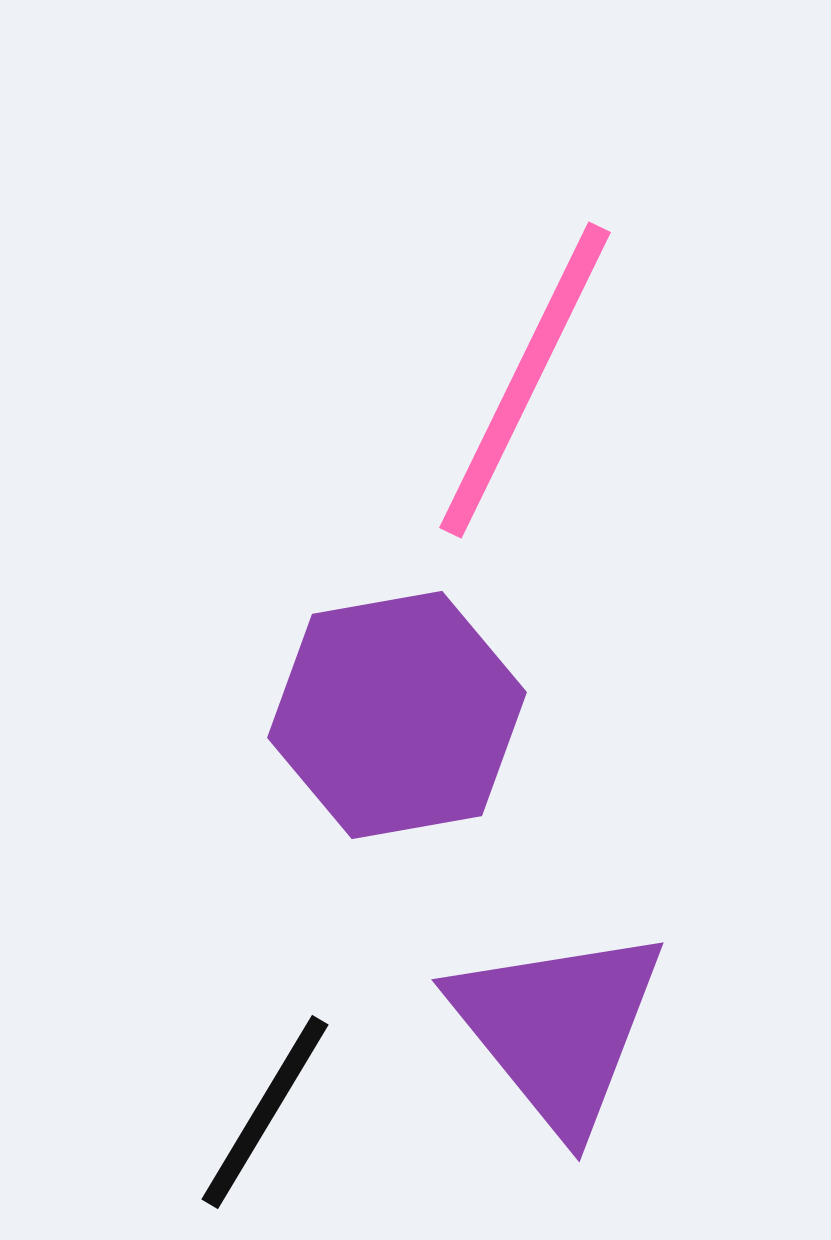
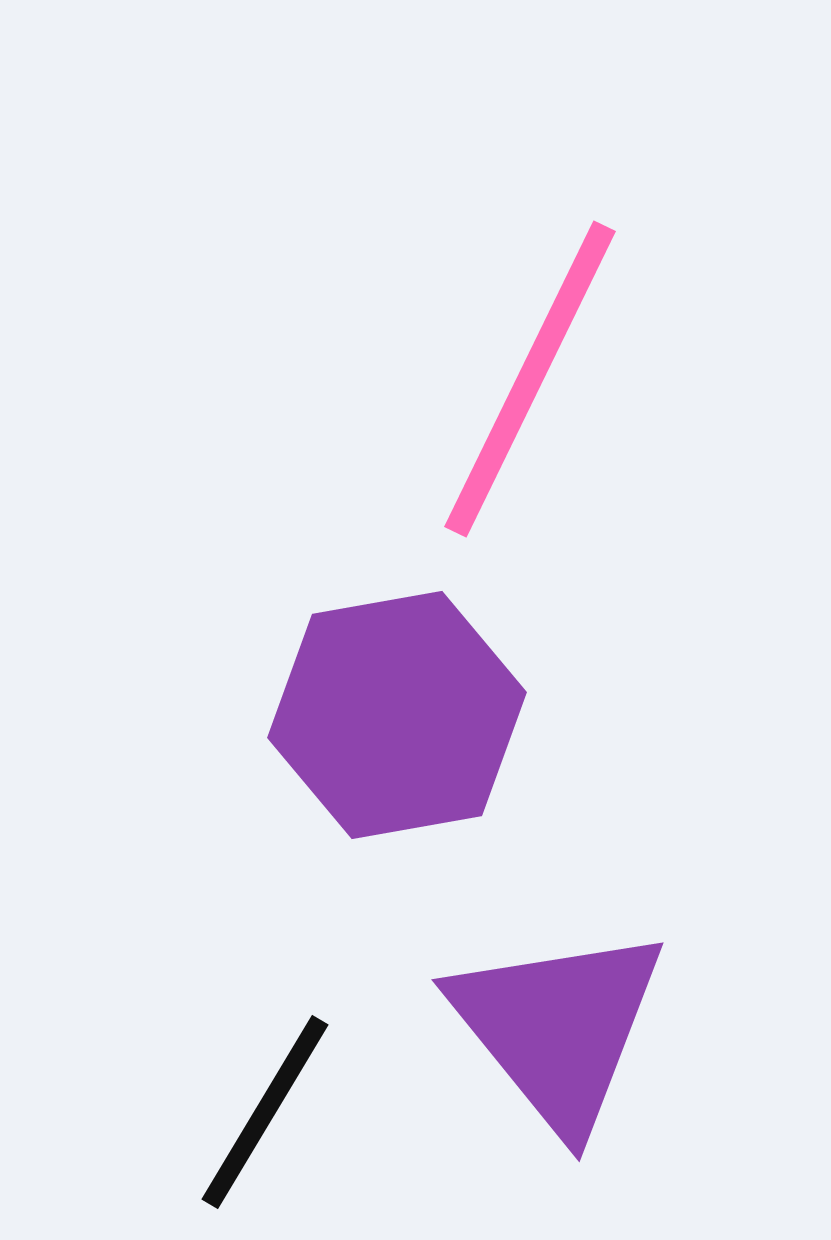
pink line: moved 5 px right, 1 px up
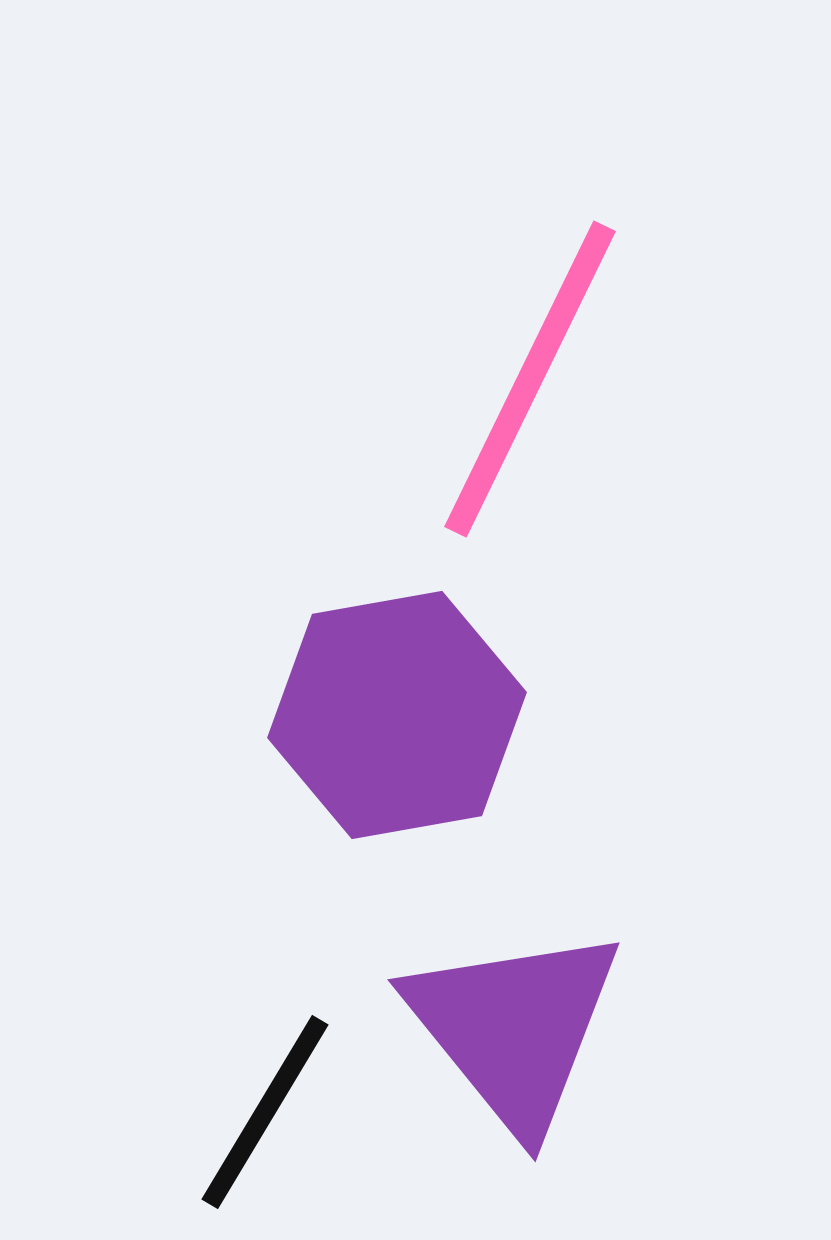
purple triangle: moved 44 px left
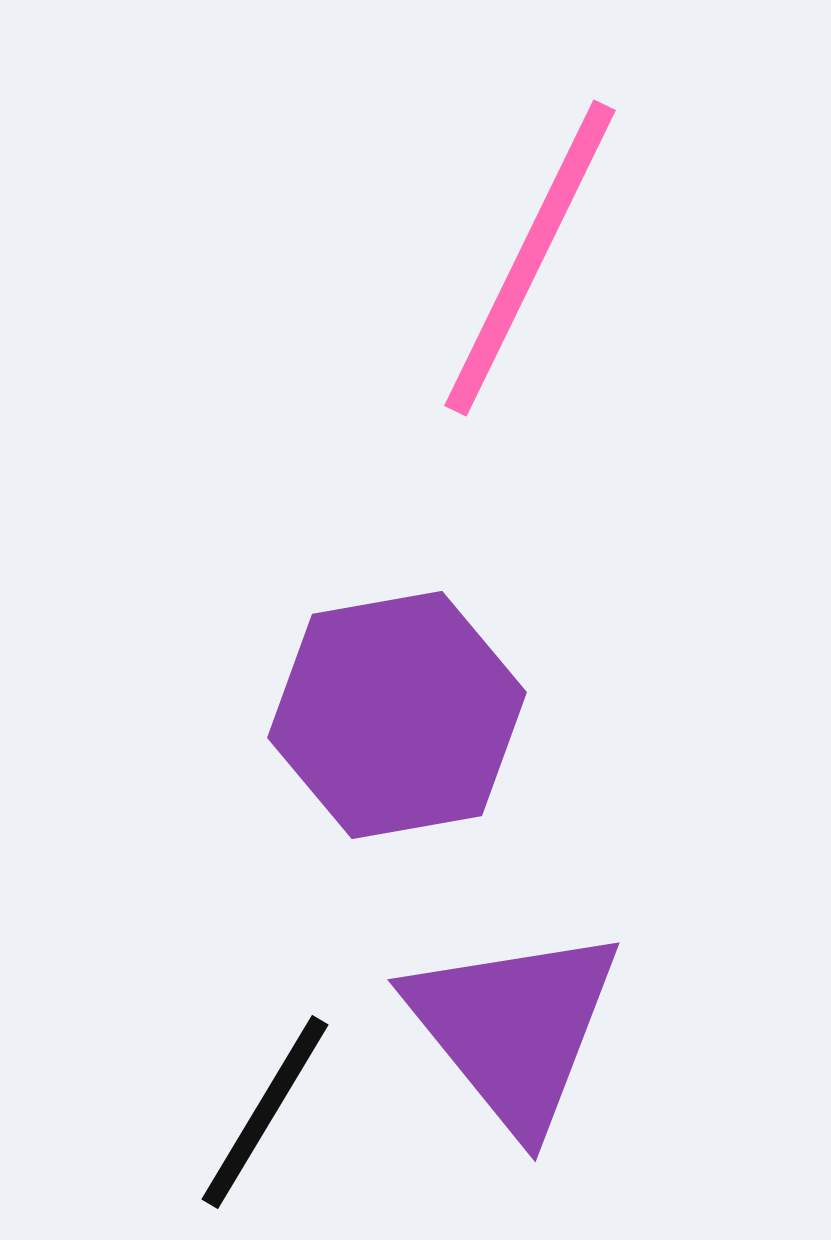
pink line: moved 121 px up
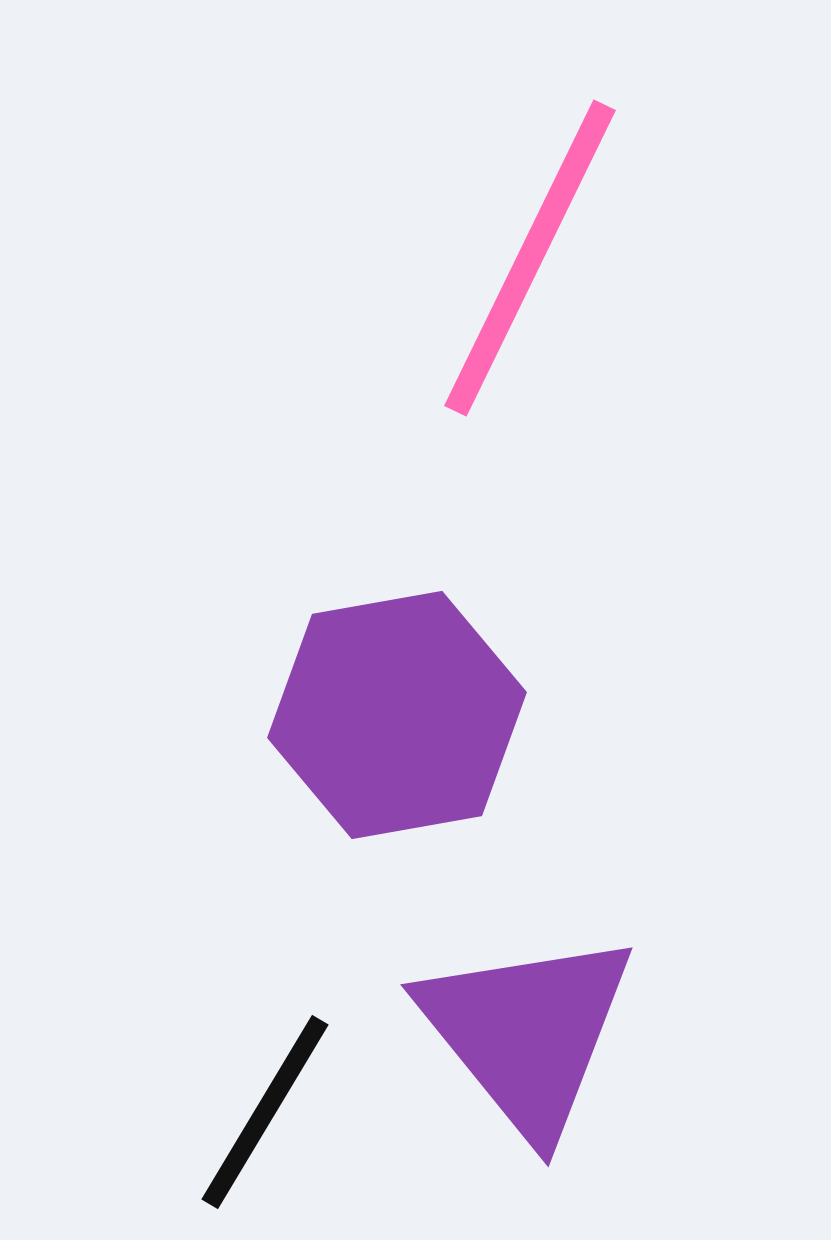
purple triangle: moved 13 px right, 5 px down
